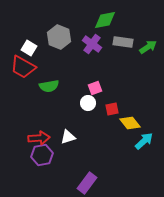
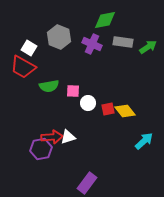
purple cross: rotated 12 degrees counterclockwise
pink square: moved 22 px left, 3 px down; rotated 24 degrees clockwise
red square: moved 4 px left
yellow diamond: moved 5 px left, 12 px up
red arrow: moved 13 px right, 1 px up
purple hexagon: moved 1 px left, 6 px up
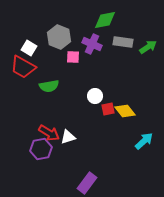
pink square: moved 34 px up
white circle: moved 7 px right, 7 px up
red arrow: moved 3 px left, 4 px up; rotated 35 degrees clockwise
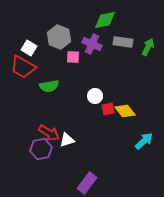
green arrow: rotated 30 degrees counterclockwise
white triangle: moved 1 px left, 3 px down
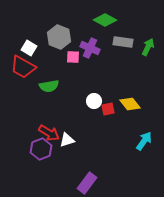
green diamond: rotated 40 degrees clockwise
purple cross: moved 2 px left, 4 px down
white circle: moved 1 px left, 5 px down
yellow diamond: moved 5 px right, 7 px up
cyan arrow: rotated 12 degrees counterclockwise
purple hexagon: rotated 10 degrees counterclockwise
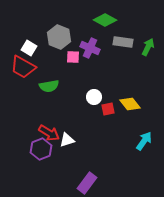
white circle: moved 4 px up
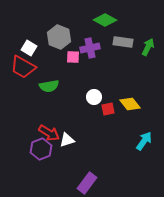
purple cross: rotated 36 degrees counterclockwise
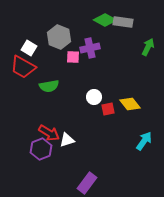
gray rectangle: moved 20 px up
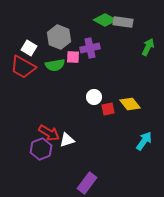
green semicircle: moved 6 px right, 21 px up
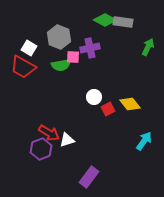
green semicircle: moved 6 px right
red square: rotated 16 degrees counterclockwise
purple rectangle: moved 2 px right, 6 px up
